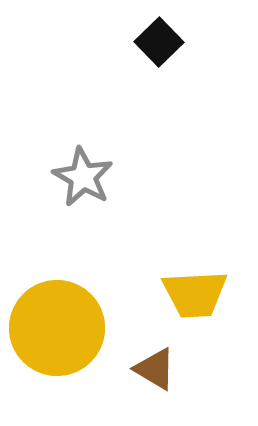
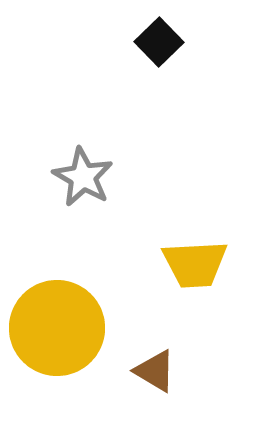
yellow trapezoid: moved 30 px up
brown triangle: moved 2 px down
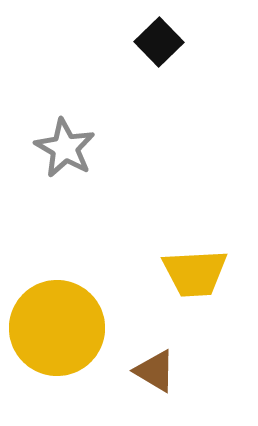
gray star: moved 18 px left, 29 px up
yellow trapezoid: moved 9 px down
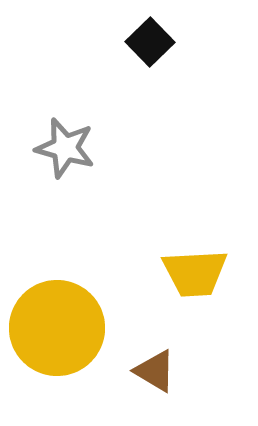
black square: moved 9 px left
gray star: rotated 14 degrees counterclockwise
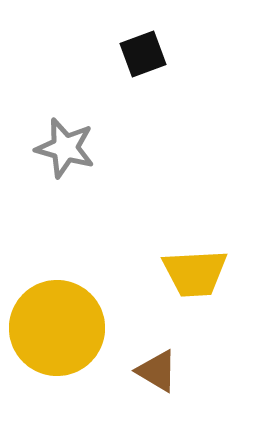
black square: moved 7 px left, 12 px down; rotated 24 degrees clockwise
brown triangle: moved 2 px right
